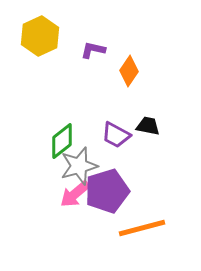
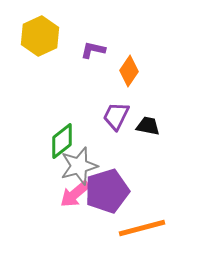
purple trapezoid: moved 19 px up; rotated 88 degrees clockwise
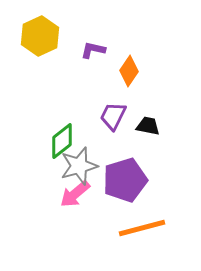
purple trapezoid: moved 3 px left
purple pentagon: moved 18 px right, 11 px up
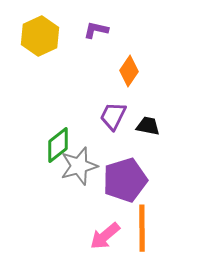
purple L-shape: moved 3 px right, 20 px up
green diamond: moved 4 px left, 4 px down
pink arrow: moved 30 px right, 42 px down
orange line: rotated 75 degrees counterclockwise
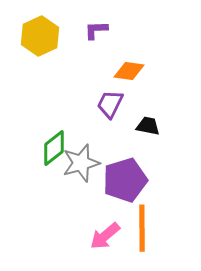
purple L-shape: rotated 15 degrees counterclockwise
orange diamond: rotated 64 degrees clockwise
purple trapezoid: moved 3 px left, 12 px up
green diamond: moved 4 px left, 3 px down
gray star: moved 2 px right, 3 px up
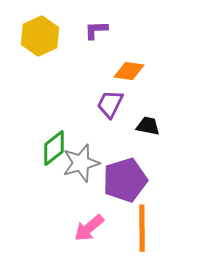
pink arrow: moved 16 px left, 8 px up
